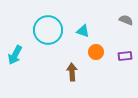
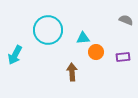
cyan triangle: moved 7 px down; rotated 24 degrees counterclockwise
purple rectangle: moved 2 px left, 1 px down
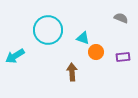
gray semicircle: moved 5 px left, 2 px up
cyan triangle: rotated 24 degrees clockwise
cyan arrow: moved 1 px down; rotated 30 degrees clockwise
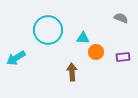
cyan triangle: rotated 16 degrees counterclockwise
cyan arrow: moved 1 px right, 2 px down
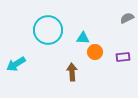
gray semicircle: moved 6 px right; rotated 48 degrees counterclockwise
orange circle: moved 1 px left
cyan arrow: moved 6 px down
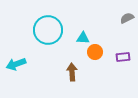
cyan arrow: rotated 12 degrees clockwise
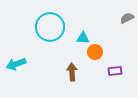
cyan circle: moved 2 px right, 3 px up
purple rectangle: moved 8 px left, 14 px down
